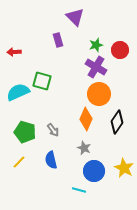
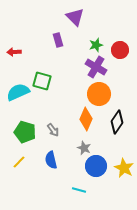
blue circle: moved 2 px right, 5 px up
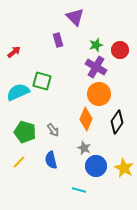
red arrow: rotated 144 degrees clockwise
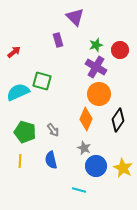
black diamond: moved 1 px right, 2 px up
yellow line: moved 1 px right, 1 px up; rotated 40 degrees counterclockwise
yellow star: moved 1 px left
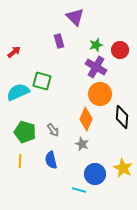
purple rectangle: moved 1 px right, 1 px down
orange circle: moved 1 px right
black diamond: moved 4 px right, 3 px up; rotated 30 degrees counterclockwise
gray star: moved 2 px left, 4 px up
blue circle: moved 1 px left, 8 px down
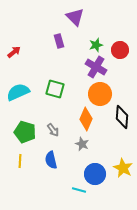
green square: moved 13 px right, 8 px down
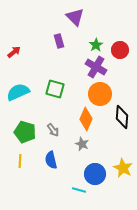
green star: rotated 16 degrees counterclockwise
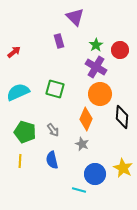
blue semicircle: moved 1 px right
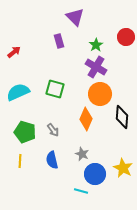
red circle: moved 6 px right, 13 px up
gray star: moved 10 px down
cyan line: moved 2 px right, 1 px down
